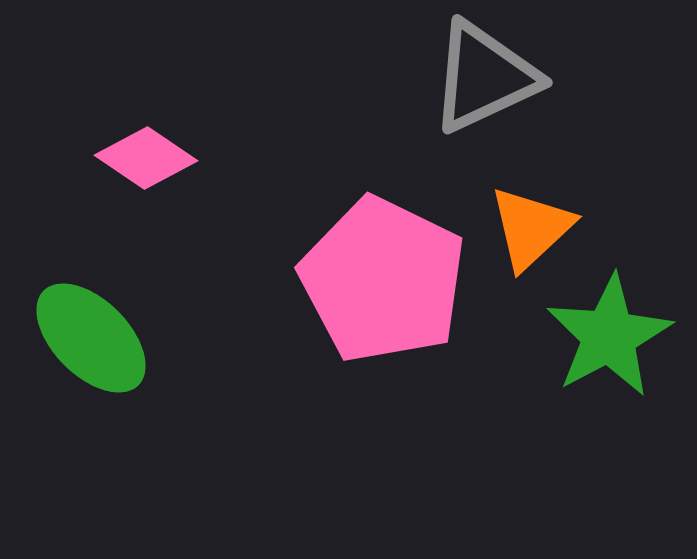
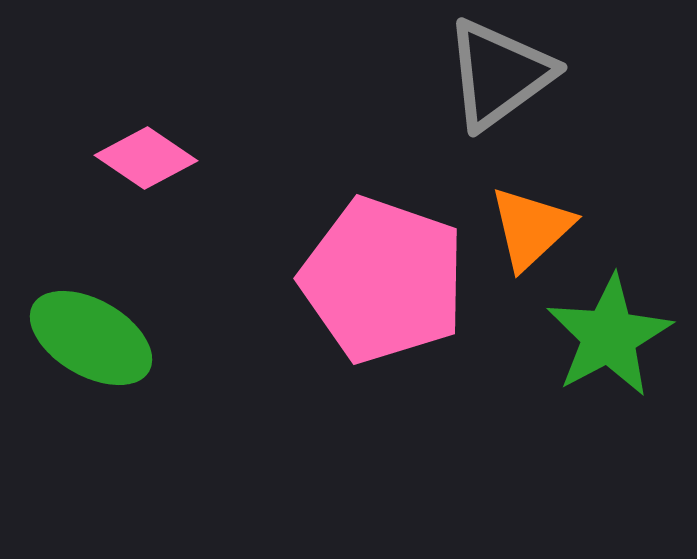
gray triangle: moved 15 px right, 3 px up; rotated 11 degrees counterclockwise
pink pentagon: rotated 7 degrees counterclockwise
green ellipse: rotated 15 degrees counterclockwise
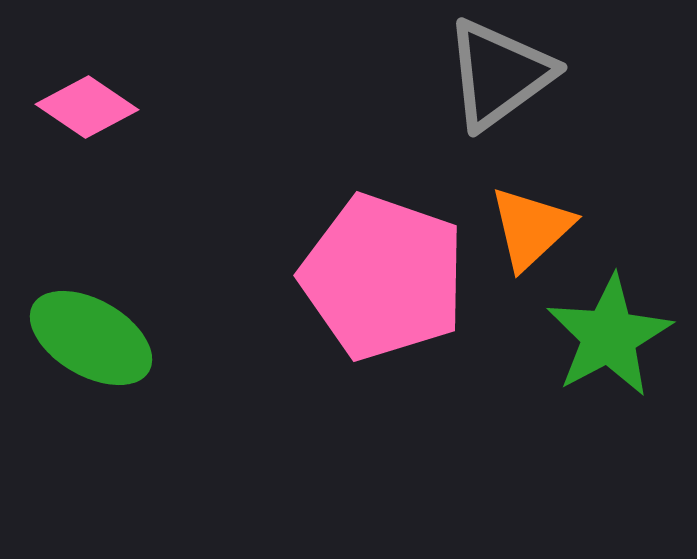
pink diamond: moved 59 px left, 51 px up
pink pentagon: moved 3 px up
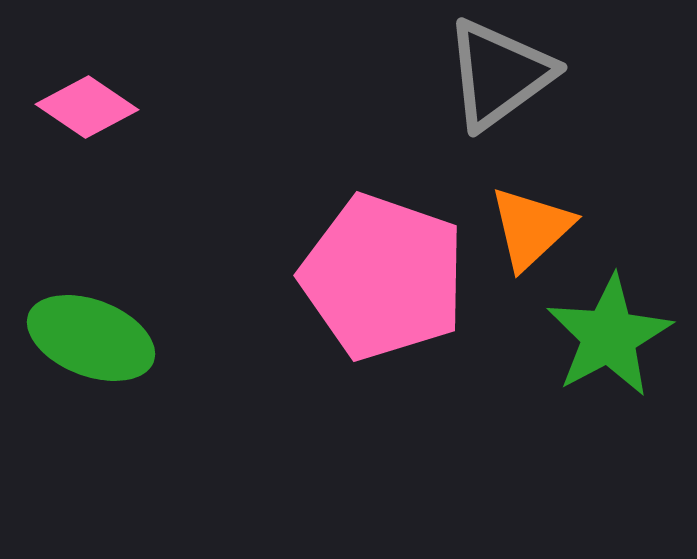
green ellipse: rotated 9 degrees counterclockwise
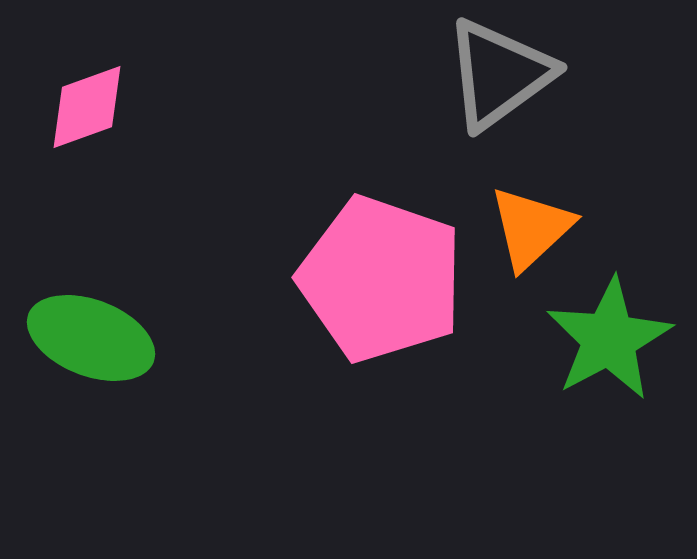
pink diamond: rotated 54 degrees counterclockwise
pink pentagon: moved 2 px left, 2 px down
green star: moved 3 px down
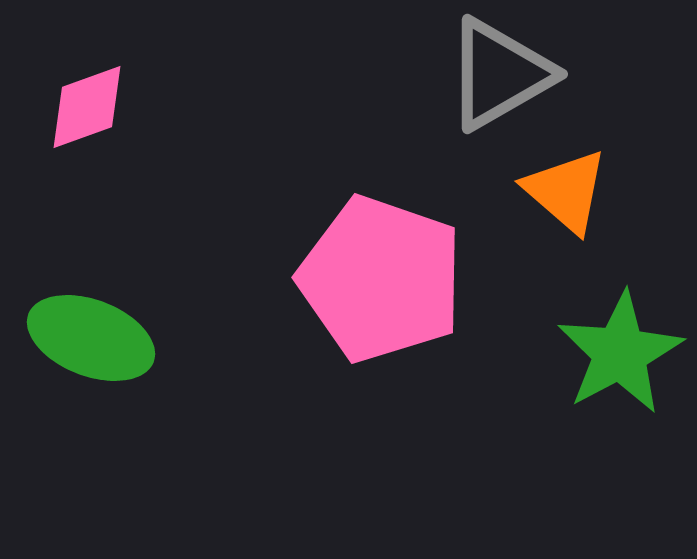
gray triangle: rotated 6 degrees clockwise
orange triangle: moved 35 px right, 37 px up; rotated 36 degrees counterclockwise
green star: moved 11 px right, 14 px down
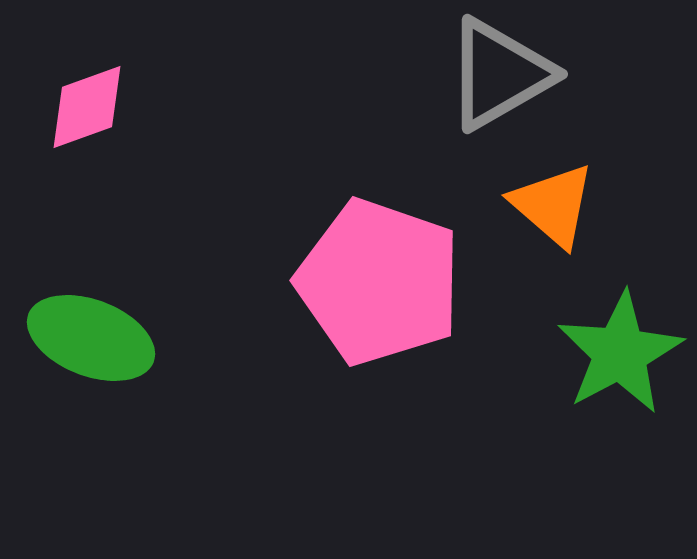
orange triangle: moved 13 px left, 14 px down
pink pentagon: moved 2 px left, 3 px down
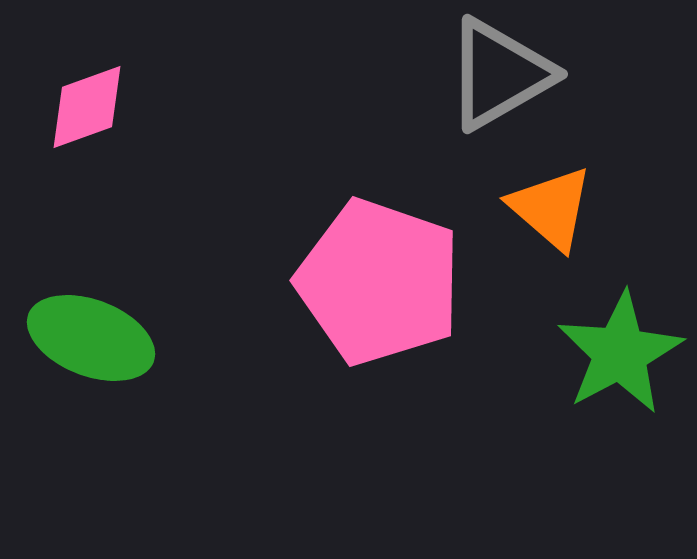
orange triangle: moved 2 px left, 3 px down
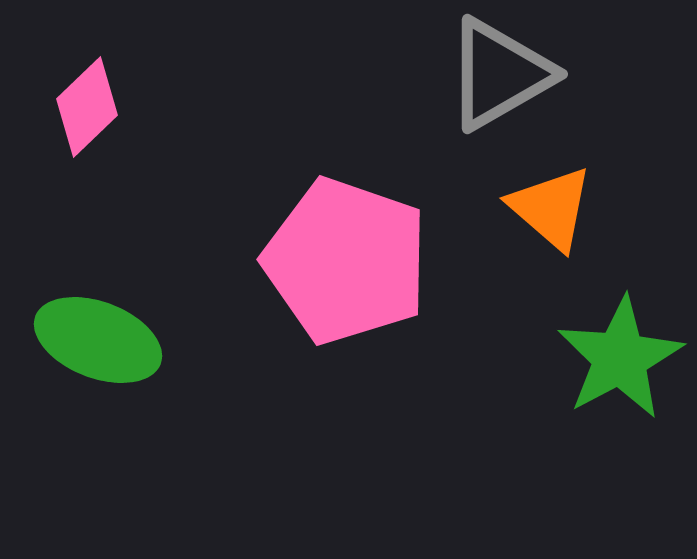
pink diamond: rotated 24 degrees counterclockwise
pink pentagon: moved 33 px left, 21 px up
green ellipse: moved 7 px right, 2 px down
green star: moved 5 px down
